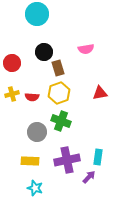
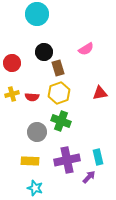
pink semicircle: rotated 21 degrees counterclockwise
cyan rectangle: rotated 21 degrees counterclockwise
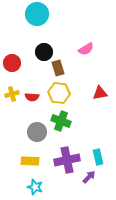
yellow hexagon: rotated 25 degrees clockwise
cyan star: moved 1 px up
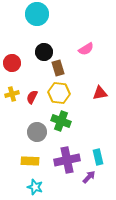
red semicircle: rotated 112 degrees clockwise
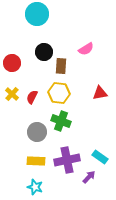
brown rectangle: moved 3 px right, 2 px up; rotated 21 degrees clockwise
yellow cross: rotated 32 degrees counterclockwise
cyan rectangle: moved 2 px right; rotated 42 degrees counterclockwise
yellow rectangle: moved 6 px right
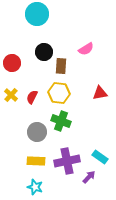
yellow cross: moved 1 px left, 1 px down
purple cross: moved 1 px down
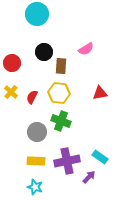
yellow cross: moved 3 px up
